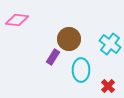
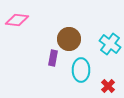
purple rectangle: moved 1 px down; rotated 21 degrees counterclockwise
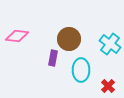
pink diamond: moved 16 px down
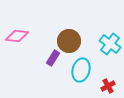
brown circle: moved 2 px down
purple rectangle: rotated 21 degrees clockwise
cyan ellipse: rotated 15 degrees clockwise
red cross: rotated 16 degrees clockwise
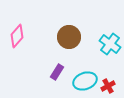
pink diamond: rotated 55 degrees counterclockwise
brown circle: moved 4 px up
purple rectangle: moved 4 px right, 14 px down
cyan ellipse: moved 4 px right, 11 px down; rotated 55 degrees clockwise
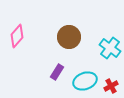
cyan cross: moved 4 px down
red cross: moved 3 px right
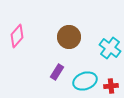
red cross: rotated 24 degrees clockwise
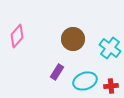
brown circle: moved 4 px right, 2 px down
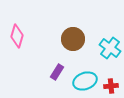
pink diamond: rotated 25 degrees counterclockwise
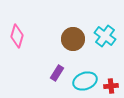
cyan cross: moved 5 px left, 12 px up
purple rectangle: moved 1 px down
